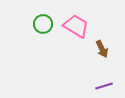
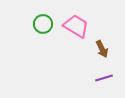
purple line: moved 8 px up
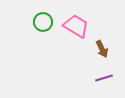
green circle: moved 2 px up
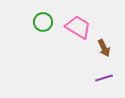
pink trapezoid: moved 2 px right, 1 px down
brown arrow: moved 2 px right, 1 px up
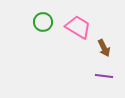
purple line: moved 2 px up; rotated 24 degrees clockwise
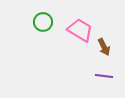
pink trapezoid: moved 2 px right, 3 px down
brown arrow: moved 1 px up
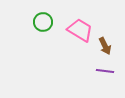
brown arrow: moved 1 px right, 1 px up
purple line: moved 1 px right, 5 px up
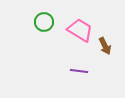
green circle: moved 1 px right
purple line: moved 26 px left
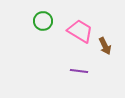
green circle: moved 1 px left, 1 px up
pink trapezoid: moved 1 px down
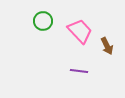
pink trapezoid: rotated 16 degrees clockwise
brown arrow: moved 2 px right
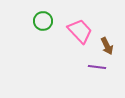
purple line: moved 18 px right, 4 px up
